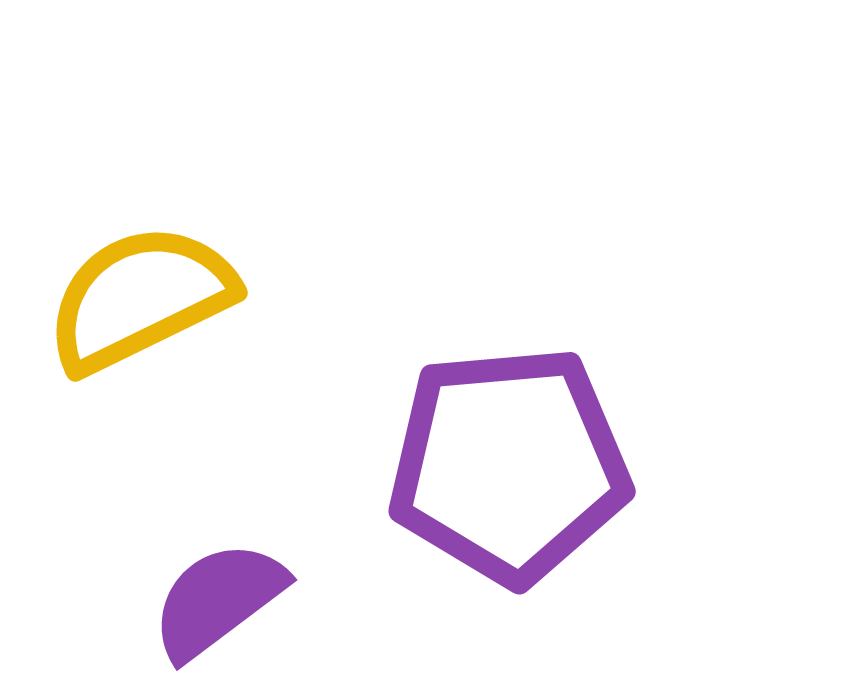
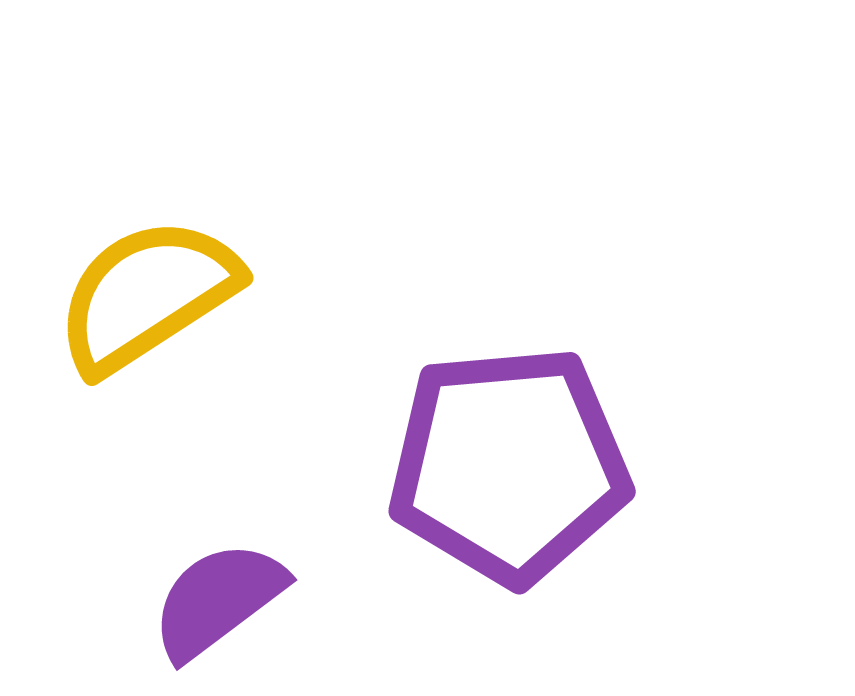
yellow semicircle: moved 7 px right, 3 px up; rotated 7 degrees counterclockwise
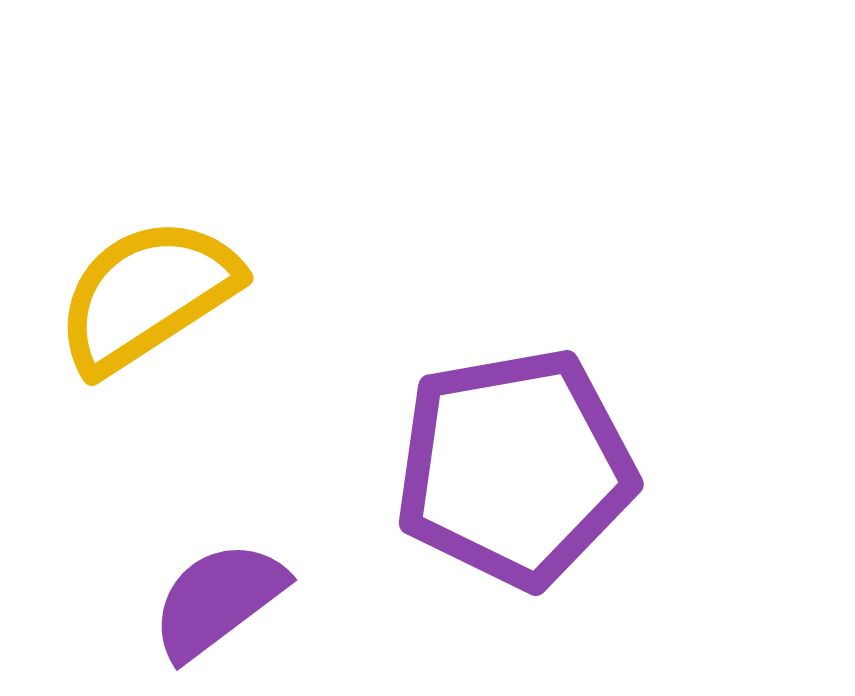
purple pentagon: moved 6 px right, 3 px down; rotated 5 degrees counterclockwise
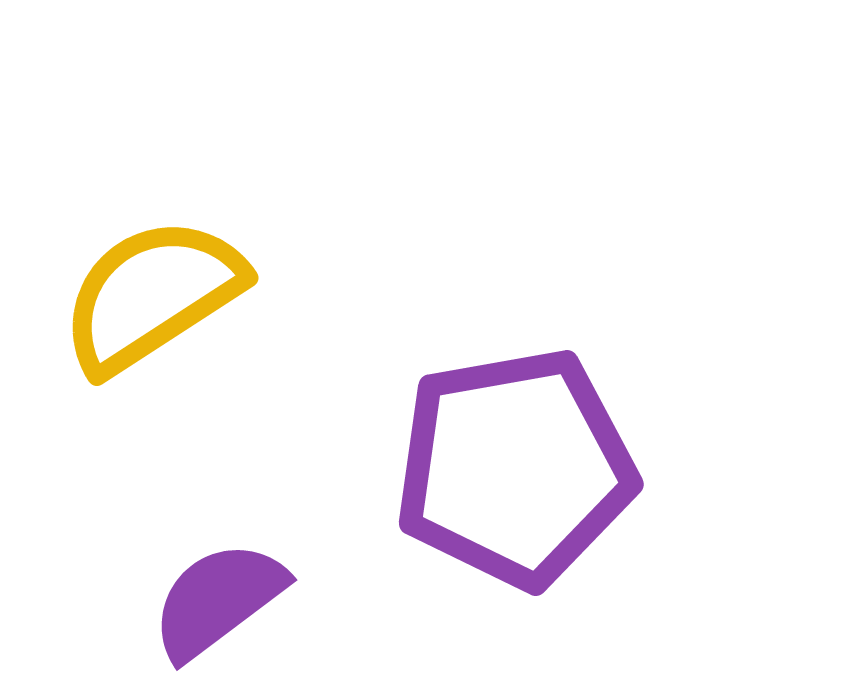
yellow semicircle: moved 5 px right
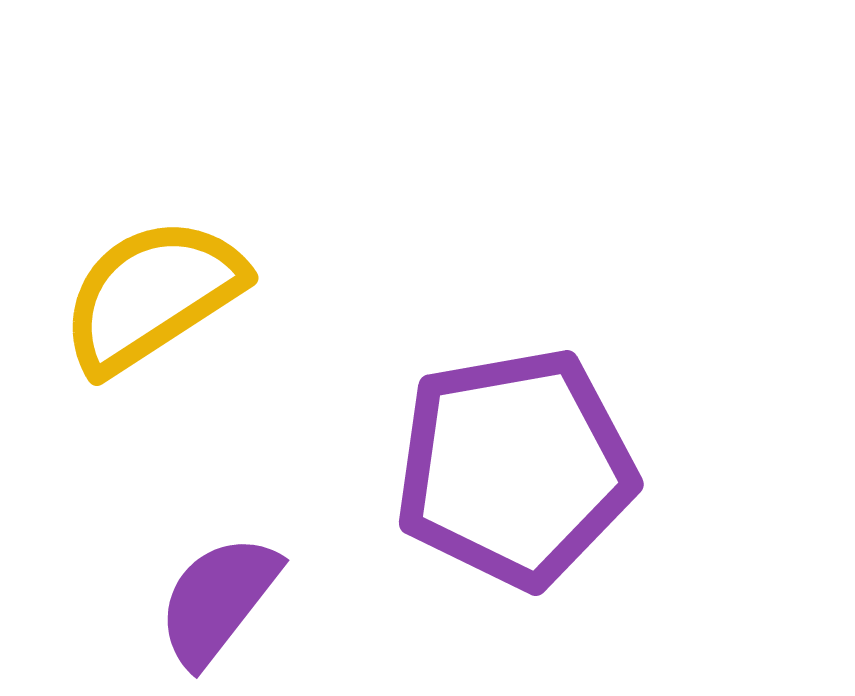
purple semicircle: rotated 15 degrees counterclockwise
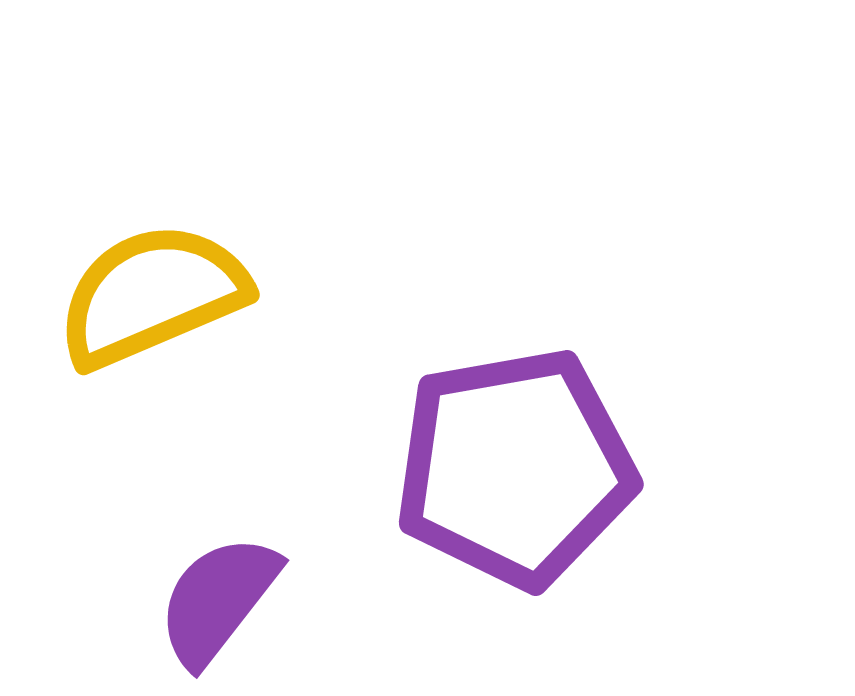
yellow semicircle: rotated 10 degrees clockwise
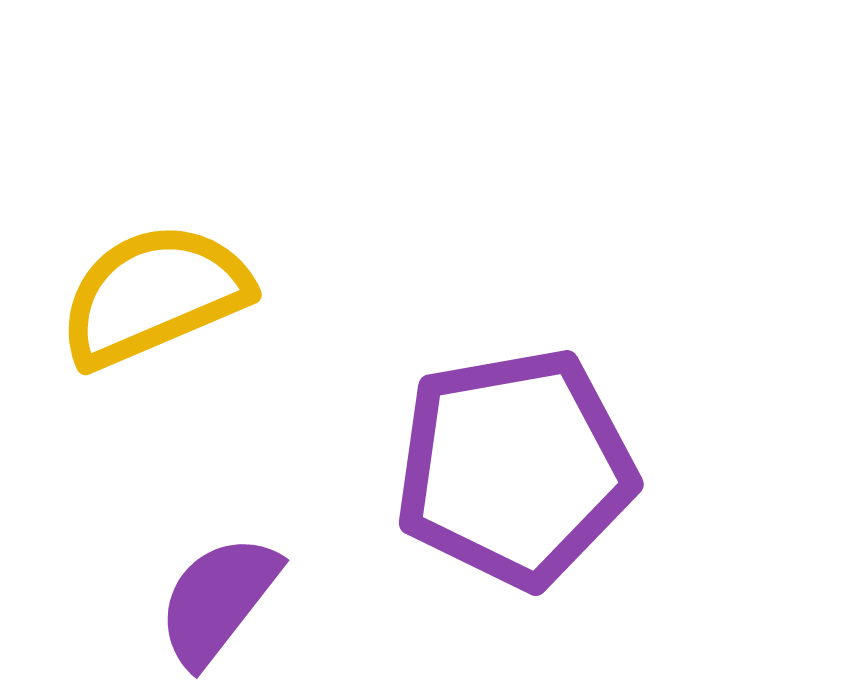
yellow semicircle: moved 2 px right
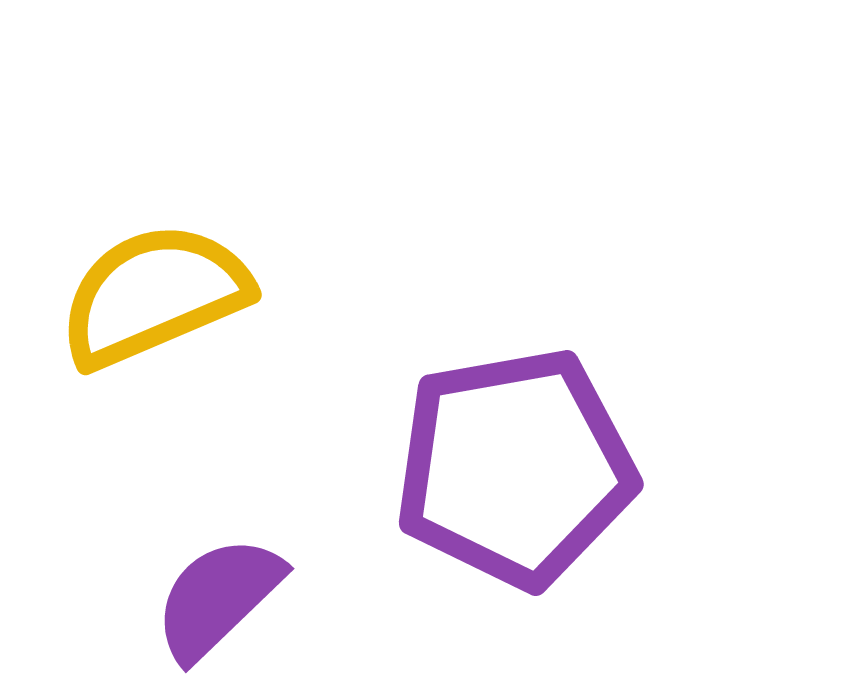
purple semicircle: moved 2 px up; rotated 8 degrees clockwise
